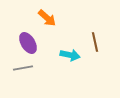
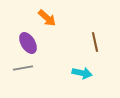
cyan arrow: moved 12 px right, 18 px down
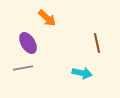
brown line: moved 2 px right, 1 px down
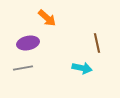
purple ellipse: rotated 70 degrees counterclockwise
cyan arrow: moved 5 px up
